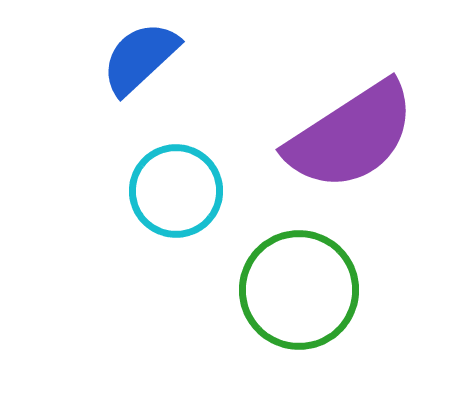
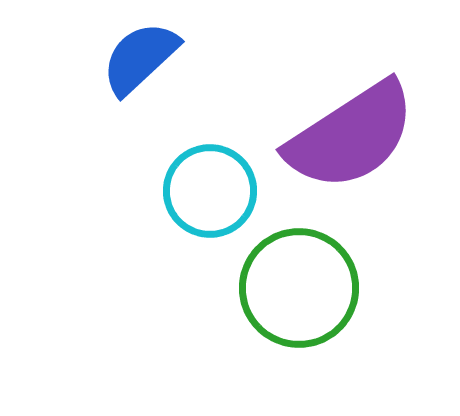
cyan circle: moved 34 px right
green circle: moved 2 px up
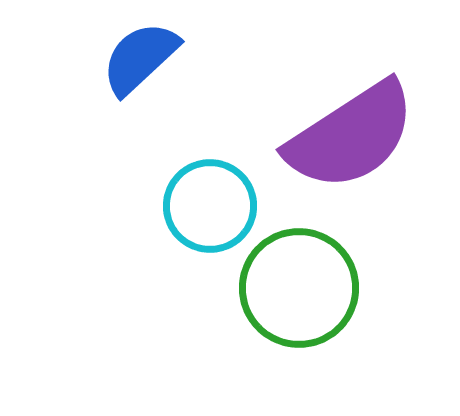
cyan circle: moved 15 px down
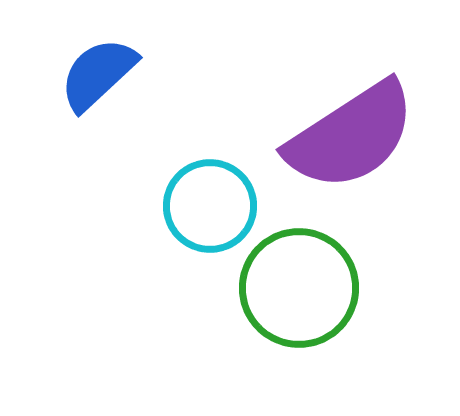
blue semicircle: moved 42 px left, 16 px down
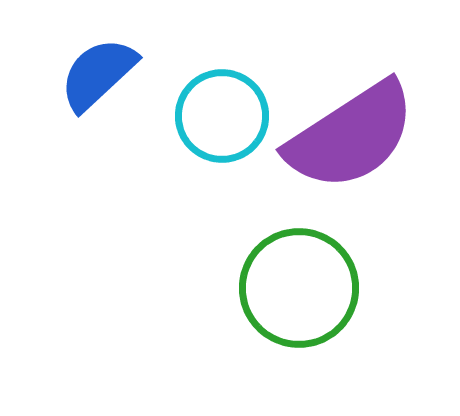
cyan circle: moved 12 px right, 90 px up
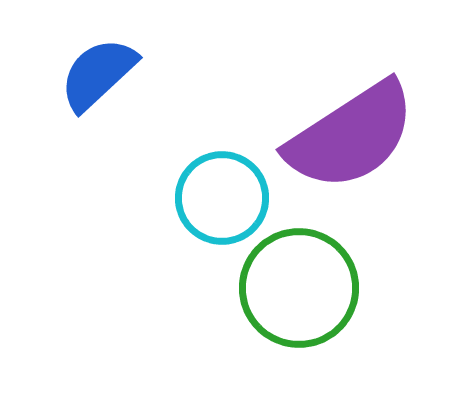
cyan circle: moved 82 px down
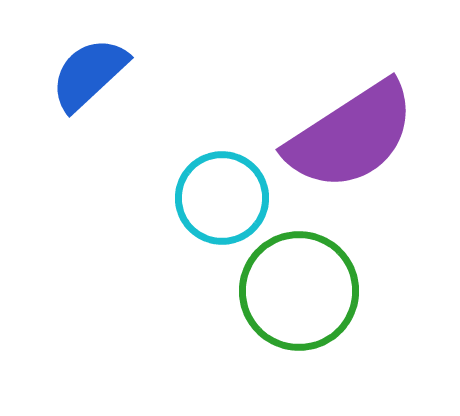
blue semicircle: moved 9 px left
green circle: moved 3 px down
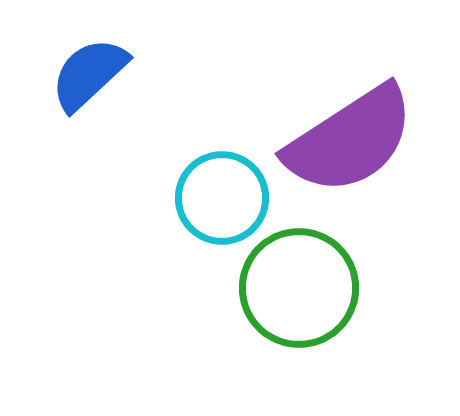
purple semicircle: moved 1 px left, 4 px down
green circle: moved 3 px up
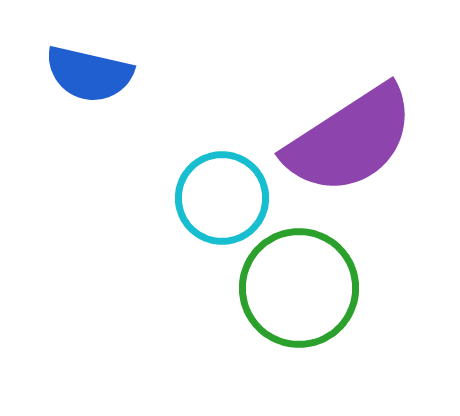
blue semicircle: rotated 124 degrees counterclockwise
